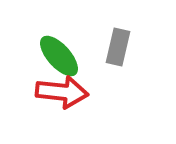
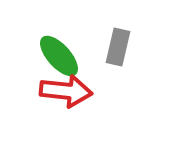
red arrow: moved 4 px right, 1 px up
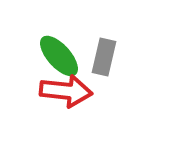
gray rectangle: moved 14 px left, 10 px down
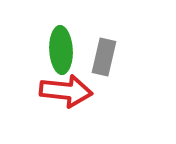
green ellipse: moved 2 px right, 6 px up; rotated 39 degrees clockwise
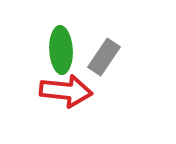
gray rectangle: rotated 21 degrees clockwise
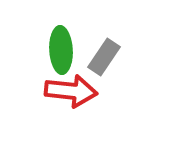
red arrow: moved 5 px right
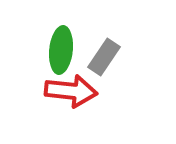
green ellipse: rotated 9 degrees clockwise
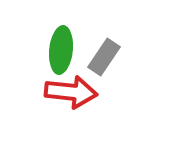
red arrow: moved 1 px down
